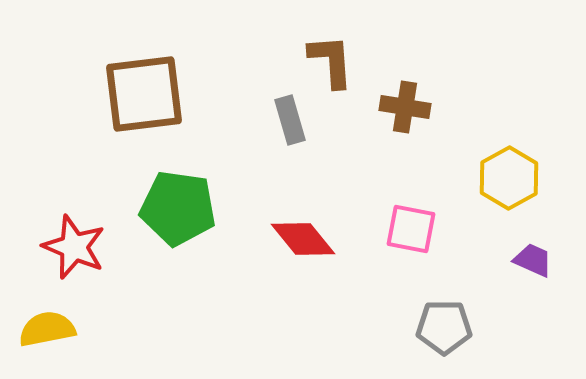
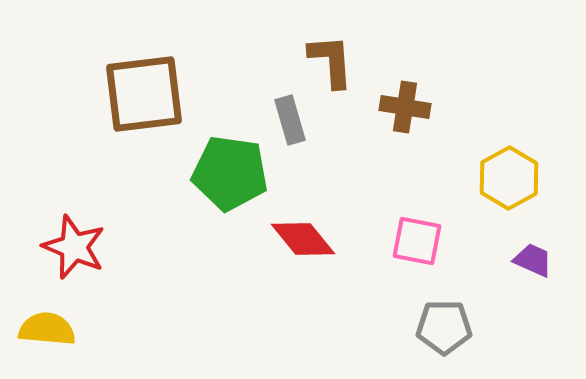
green pentagon: moved 52 px right, 35 px up
pink square: moved 6 px right, 12 px down
yellow semicircle: rotated 16 degrees clockwise
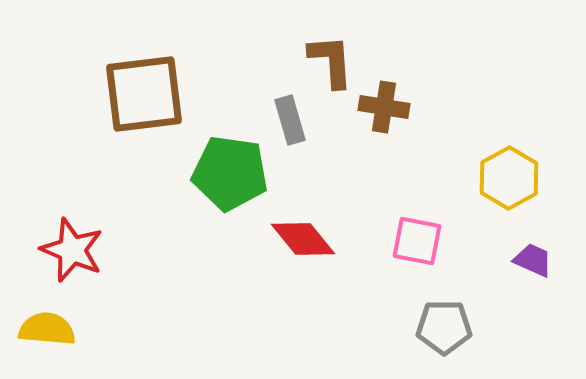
brown cross: moved 21 px left
red star: moved 2 px left, 3 px down
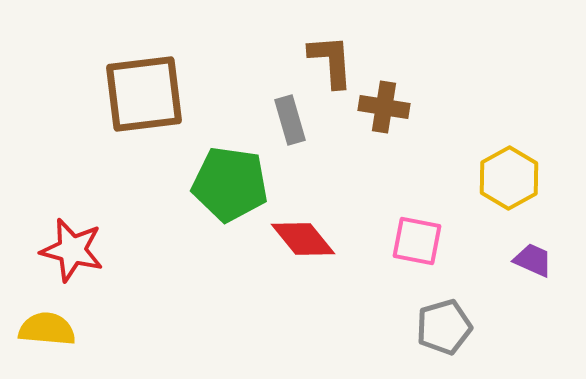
green pentagon: moved 11 px down
red star: rotated 8 degrees counterclockwise
gray pentagon: rotated 16 degrees counterclockwise
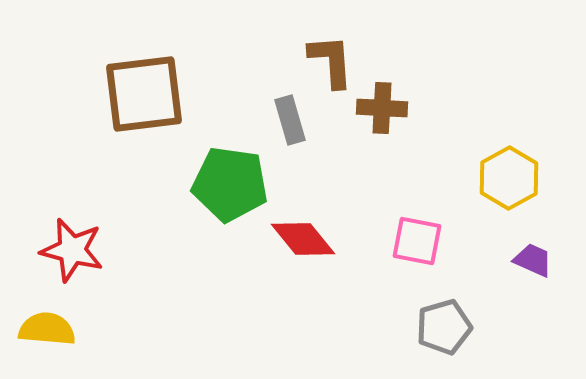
brown cross: moved 2 px left, 1 px down; rotated 6 degrees counterclockwise
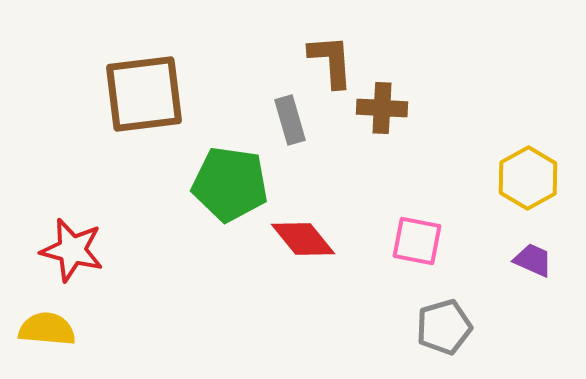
yellow hexagon: moved 19 px right
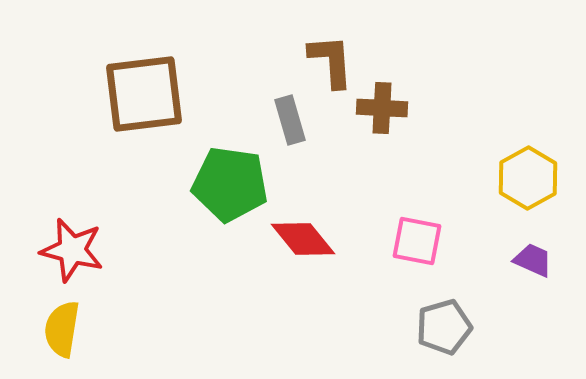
yellow semicircle: moved 15 px right; rotated 86 degrees counterclockwise
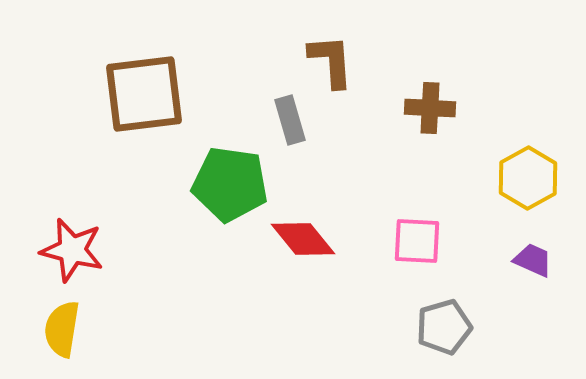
brown cross: moved 48 px right
pink square: rotated 8 degrees counterclockwise
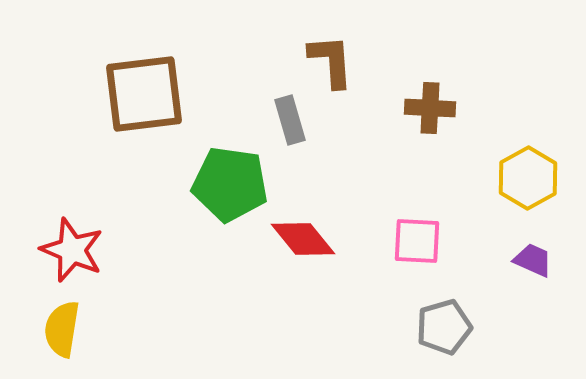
red star: rotated 8 degrees clockwise
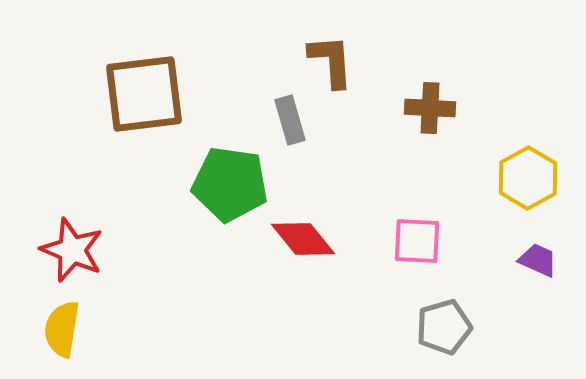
purple trapezoid: moved 5 px right
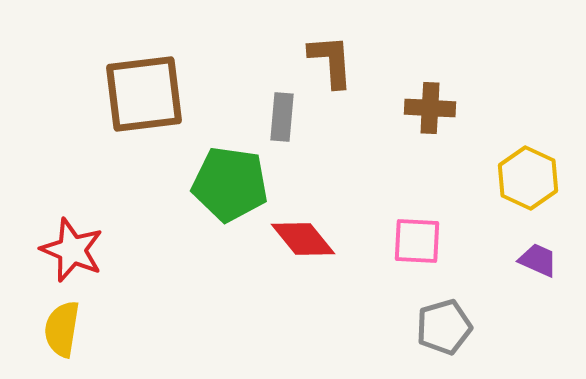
gray rectangle: moved 8 px left, 3 px up; rotated 21 degrees clockwise
yellow hexagon: rotated 6 degrees counterclockwise
